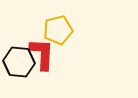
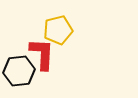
black hexagon: moved 9 px down; rotated 12 degrees counterclockwise
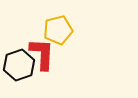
black hexagon: moved 6 px up; rotated 12 degrees counterclockwise
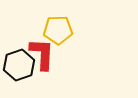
yellow pentagon: rotated 12 degrees clockwise
